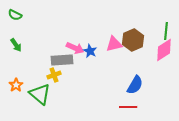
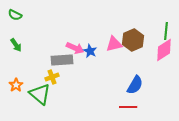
yellow cross: moved 2 px left, 2 px down
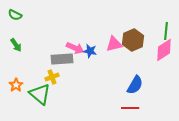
blue star: rotated 16 degrees counterclockwise
gray rectangle: moved 1 px up
red line: moved 2 px right, 1 px down
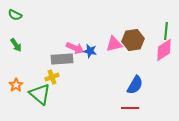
brown hexagon: rotated 15 degrees clockwise
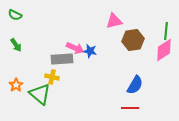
pink triangle: moved 23 px up
yellow cross: rotated 32 degrees clockwise
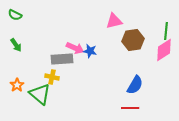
orange star: moved 1 px right
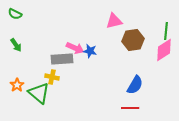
green semicircle: moved 1 px up
green triangle: moved 1 px left, 1 px up
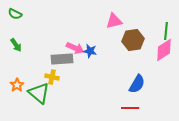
blue semicircle: moved 2 px right, 1 px up
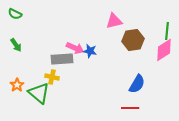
green line: moved 1 px right
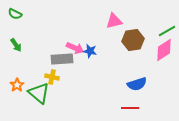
green line: rotated 54 degrees clockwise
blue semicircle: rotated 42 degrees clockwise
